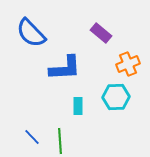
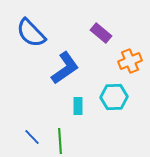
orange cross: moved 2 px right, 3 px up
blue L-shape: rotated 32 degrees counterclockwise
cyan hexagon: moved 2 px left
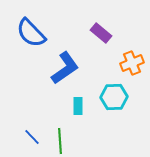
orange cross: moved 2 px right, 2 px down
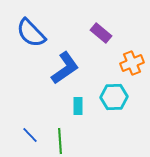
blue line: moved 2 px left, 2 px up
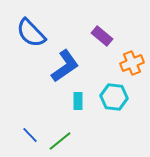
purple rectangle: moved 1 px right, 3 px down
blue L-shape: moved 2 px up
cyan hexagon: rotated 8 degrees clockwise
cyan rectangle: moved 5 px up
green line: rotated 55 degrees clockwise
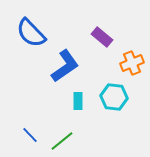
purple rectangle: moved 1 px down
green line: moved 2 px right
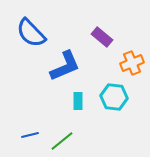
blue L-shape: rotated 12 degrees clockwise
blue line: rotated 60 degrees counterclockwise
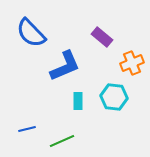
blue line: moved 3 px left, 6 px up
green line: rotated 15 degrees clockwise
